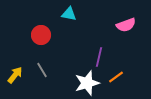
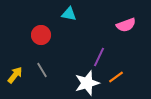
purple line: rotated 12 degrees clockwise
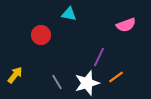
gray line: moved 15 px right, 12 px down
